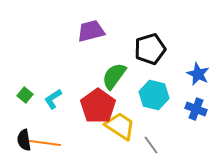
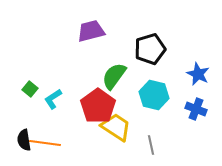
green square: moved 5 px right, 6 px up
yellow trapezoid: moved 4 px left, 1 px down
gray line: rotated 24 degrees clockwise
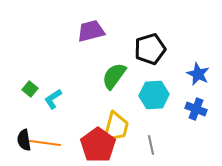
cyan hexagon: rotated 16 degrees counterclockwise
red pentagon: moved 39 px down
yellow trapezoid: rotated 72 degrees clockwise
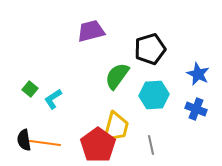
green semicircle: moved 3 px right
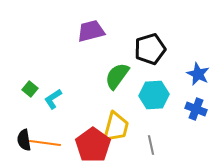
red pentagon: moved 5 px left
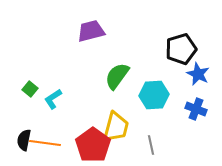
black pentagon: moved 31 px right
black semicircle: rotated 20 degrees clockwise
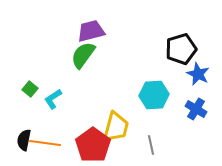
green semicircle: moved 34 px left, 21 px up
blue cross: rotated 10 degrees clockwise
